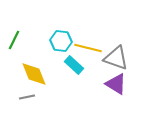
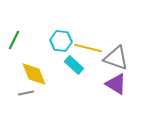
gray line: moved 1 px left, 4 px up
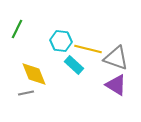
green line: moved 3 px right, 11 px up
yellow line: moved 1 px down
purple triangle: moved 1 px down
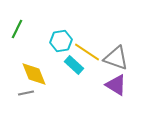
cyan hexagon: rotated 15 degrees counterclockwise
yellow line: moved 1 px left, 3 px down; rotated 20 degrees clockwise
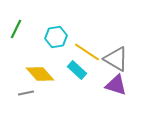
green line: moved 1 px left
cyan hexagon: moved 5 px left, 4 px up
gray triangle: moved 1 px down; rotated 12 degrees clockwise
cyan rectangle: moved 3 px right, 5 px down
yellow diamond: moved 6 px right; rotated 20 degrees counterclockwise
purple triangle: rotated 15 degrees counterclockwise
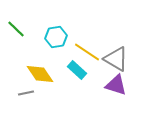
green line: rotated 72 degrees counterclockwise
yellow diamond: rotated 8 degrees clockwise
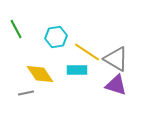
green line: rotated 18 degrees clockwise
cyan rectangle: rotated 42 degrees counterclockwise
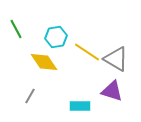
cyan rectangle: moved 3 px right, 36 px down
yellow diamond: moved 4 px right, 12 px up
purple triangle: moved 4 px left, 6 px down
gray line: moved 4 px right, 3 px down; rotated 49 degrees counterclockwise
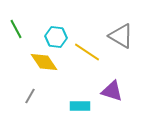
cyan hexagon: rotated 15 degrees clockwise
gray triangle: moved 5 px right, 23 px up
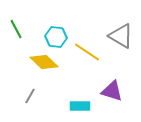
yellow diamond: rotated 12 degrees counterclockwise
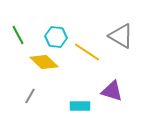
green line: moved 2 px right, 6 px down
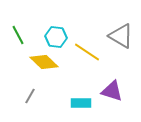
cyan rectangle: moved 1 px right, 3 px up
